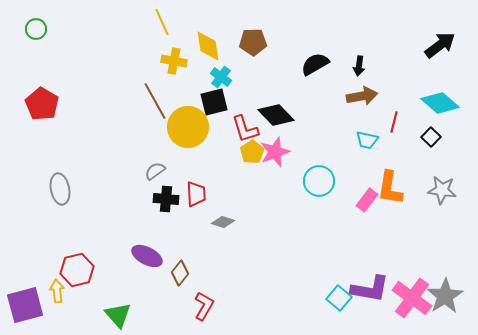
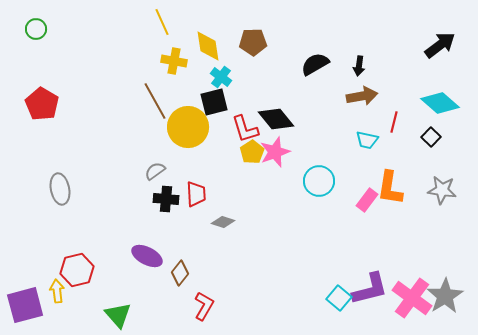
black diamond at (276, 115): moved 4 px down; rotated 6 degrees clockwise
purple L-shape at (370, 289): rotated 24 degrees counterclockwise
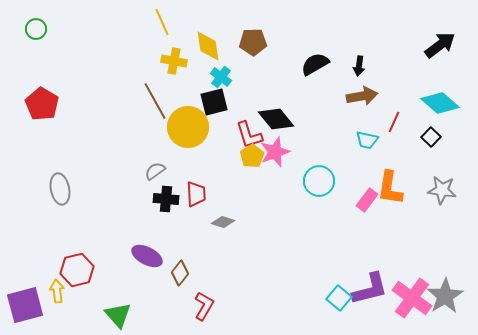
red line at (394, 122): rotated 10 degrees clockwise
red L-shape at (245, 129): moved 4 px right, 6 px down
yellow pentagon at (252, 152): moved 4 px down
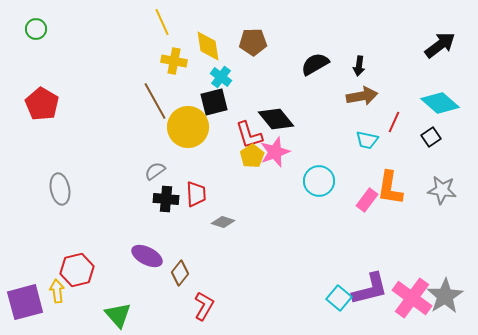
black square at (431, 137): rotated 12 degrees clockwise
purple square at (25, 305): moved 3 px up
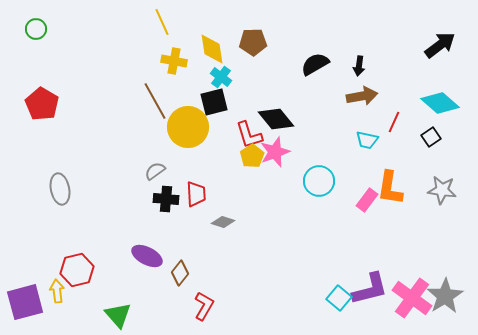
yellow diamond at (208, 46): moved 4 px right, 3 px down
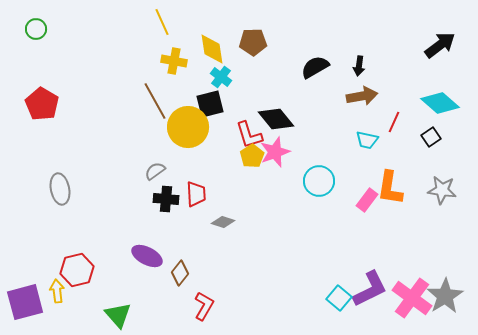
black semicircle at (315, 64): moved 3 px down
black square at (214, 102): moved 4 px left, 2 px down
purple L-shape at (370, 289): rotated 12 degrees counterclockwise
